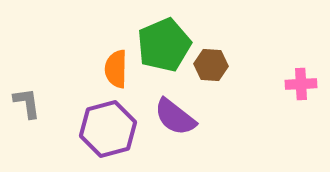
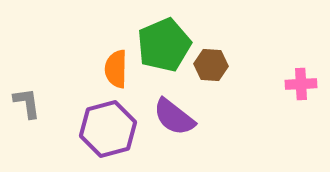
purple semicircle: moved 1 px left
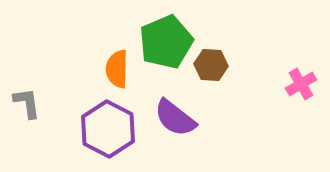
green pentagon: moved 2 px right, 3 px up
orange semicircle: moved 1 px right
pink cross: rotated 28 degrees counterclockwise
purple semicircle: moved 1 px right, 1 px down
purple hexagon: rotated 18 degrees counterclockwise
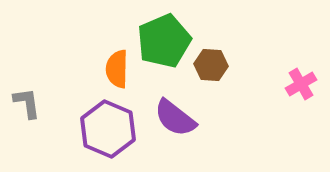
green pentagon: moved 2 px left, 1 px up
purple hexagon: rotated 4 degrees counterclockwise
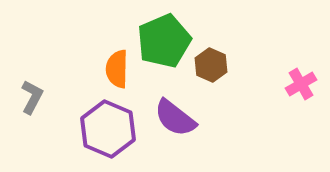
brown hexagon: rotated 20 degrees clockwise
gray L-shape: moved 5 px right, 6 px up; rotated 36 degrees clockwise
